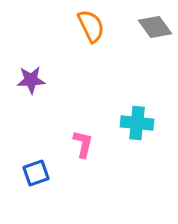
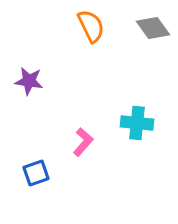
gray diamond: moved 2 px left, 1 px down
purple star: moved 2 px left, 1 px down; rotated 12 degrees clockwise
pink L-shape: moved 2 px up; rotated 28 degrees clockwise
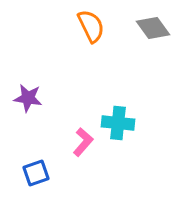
purple star: moved 1 px left, 17 px down
cyan cross: moved 19 px left
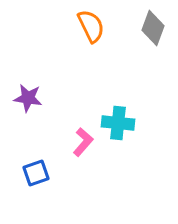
gray diamond: rotated 56 degrees clockwise
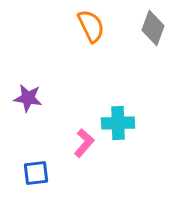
cyan cross: rotated 8 degrees counterclockwise
pink L-shape: moved 1 px right, 1 px down
blue square: rotated 12 degrees clockwise
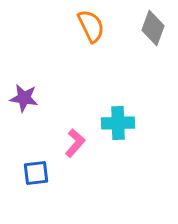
purple star: moved 4 px left
pink L-shape: moved 9 px left
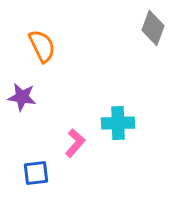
orange semicircle: moved 49 px left, 20 px down
purple star: moved 2 px left, 1 px up
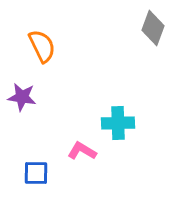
pink L-shape: moved 7 px right, 8 px down; rotated 100 degrees counterclockwise
blue square: rotated 8 degrees clockwise
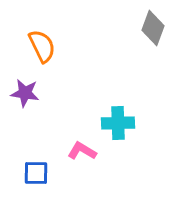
purple star: moved 3 px right, 4 px up
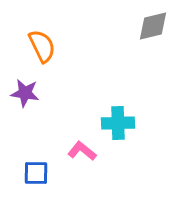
gray diamond: moved 2 px up; rotated 56 degrees clockwise
pink L-shape: rotated 8 degrees clockwise
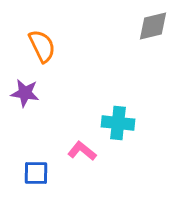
cyan cross: rotated 8 degrees clockwise
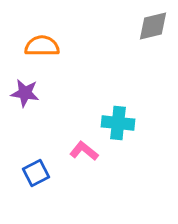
orange semicircle: rotated 64 degrees counterclockwise
pink L-shape: moved 2 px right
blue square: rotated 28 degrees counterclockwise
